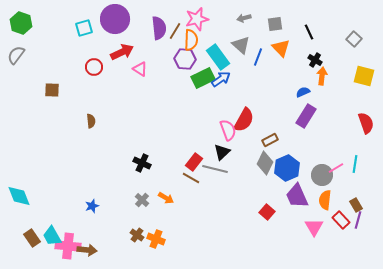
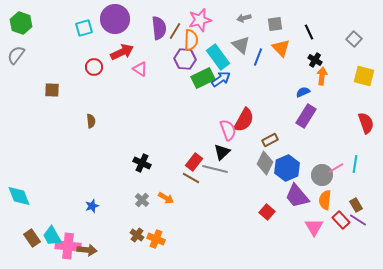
pink star at (197, 19): moved 3 px right, 1 px down
purple trapezoid at (297, 196): rotated 16 degrees counterclockwise
purple line at (358, 220): rotated 72 degrees counterclockwise
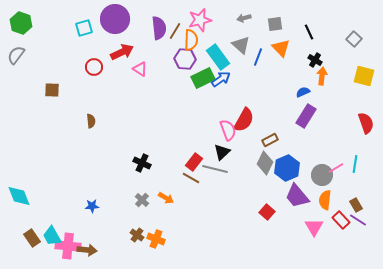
blue star at (92, 206): rotated 16 degrees clockwise
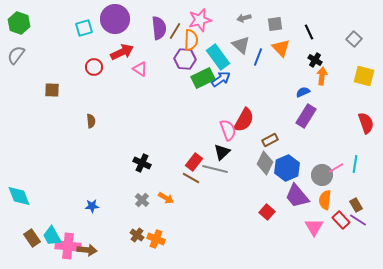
green hexagon at (21, 23): moved 2 px left
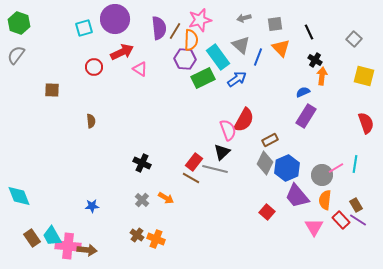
blue arrow at (221, 79): moved 16 px right
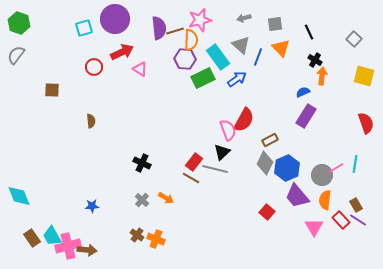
brown line at (175, 31): rotated 42 degrees clockwise
pink cross at (68, 246): rotated 20 degrees counterclockwise
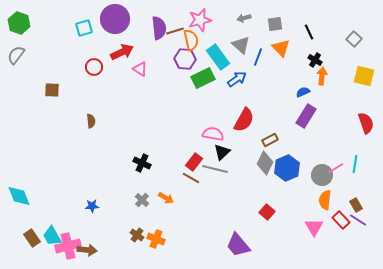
orange semicircle at (191, 40): rotated 15 degrees counterclockwise
pink semicircle at (228, 130): moved 15 px left, 4 px down; rotated 60 degrees counterclockwise
purple trapezoid at (297, 196): moved 59 px left, 49 px down
